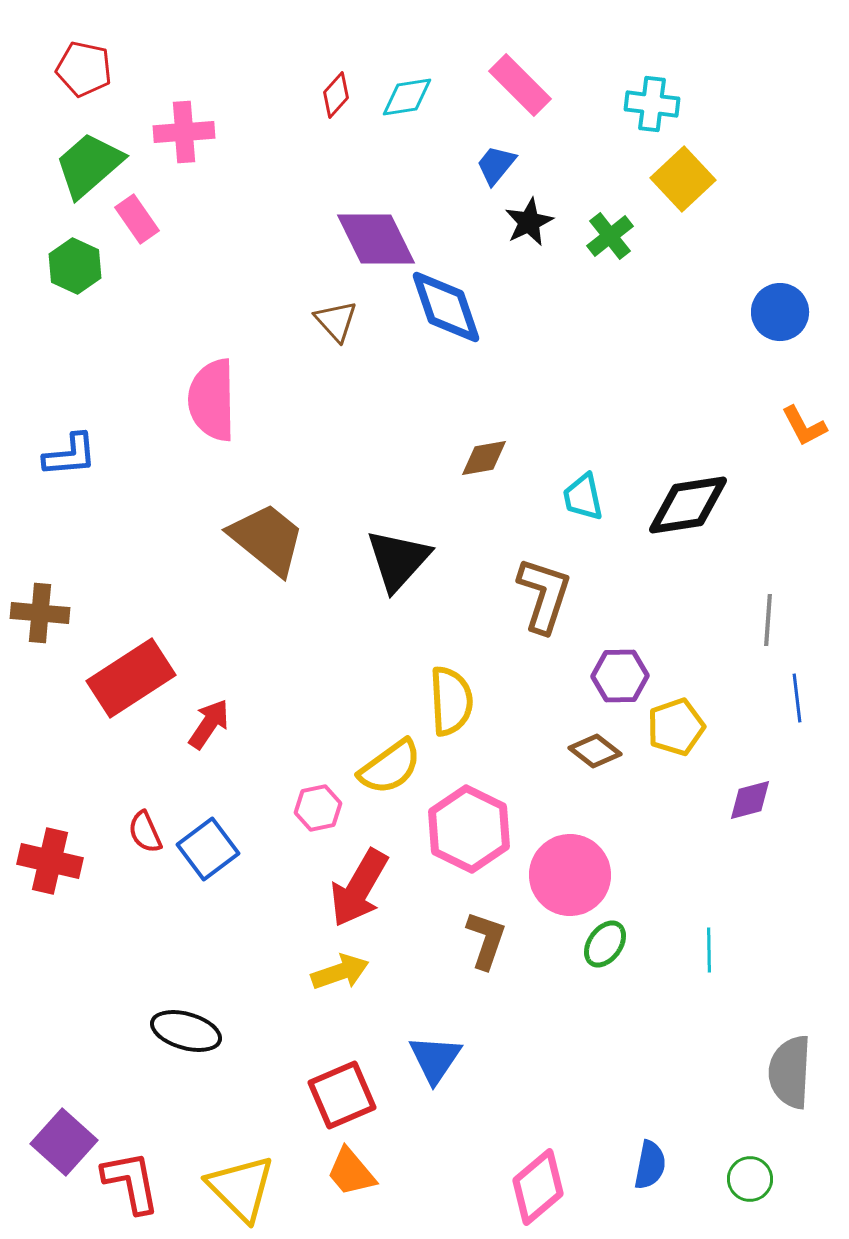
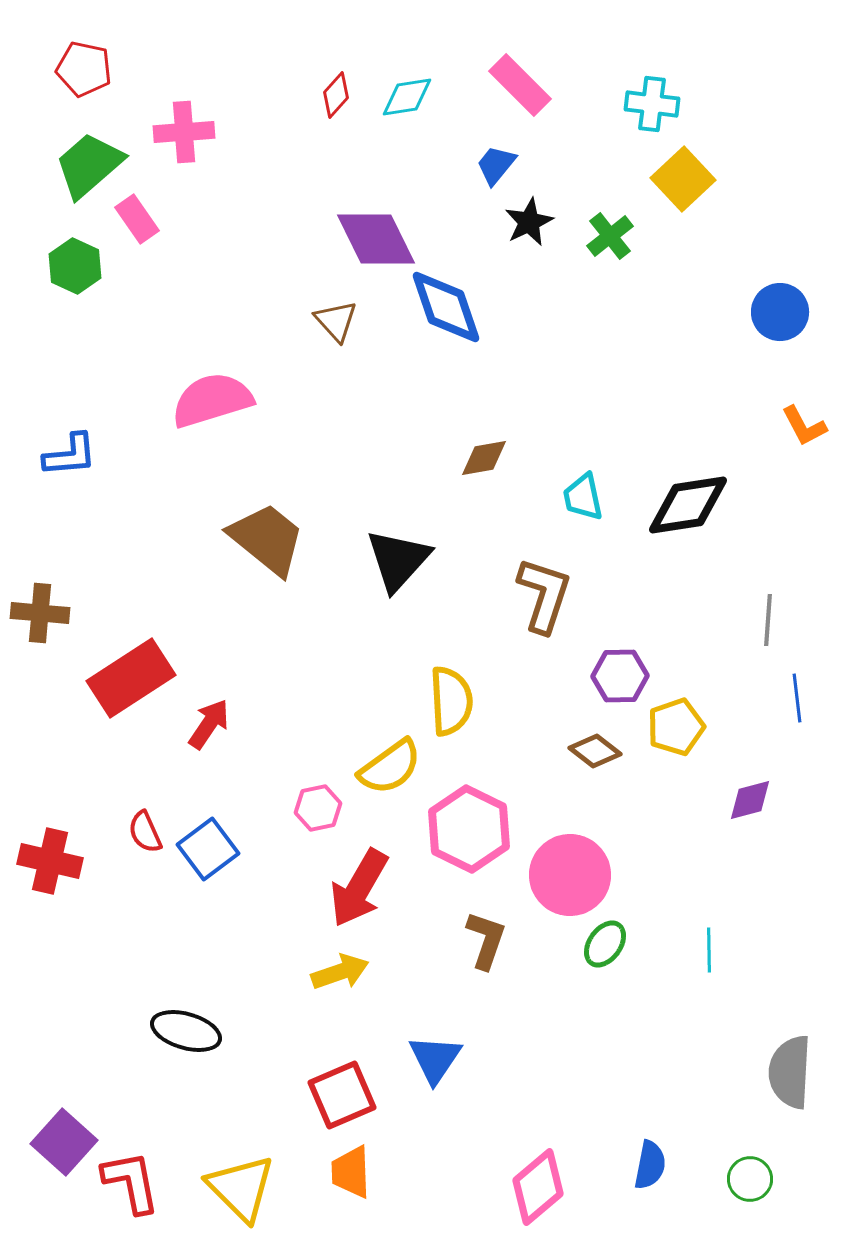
pink semicircle at (212, 400): rotated 74 degrees clockwise
orange trapezoid at (351, 1172): rotated 38 degrees clockwise
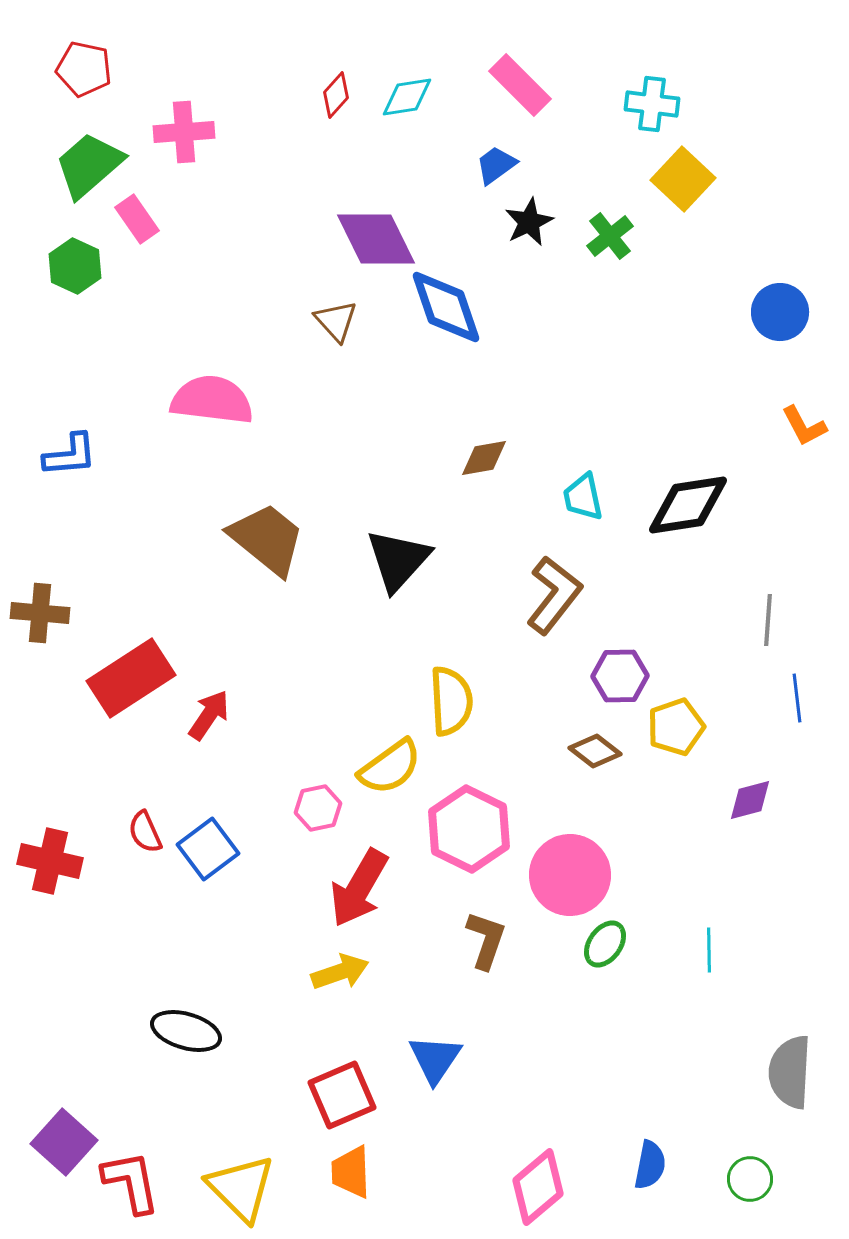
blue trapezoid at (496, 165): rotated 15 degrees clockwise
yellow square at (683, 179): rotated 4 degrees counterclockwise
pink semicircle at (212, 400): rotated 24 degrees clockwise
brown L-shape at (544, 595): moved 10 px right; rotated 20 degrees clockwise
red arrow at (209, 724): moved 9 px up
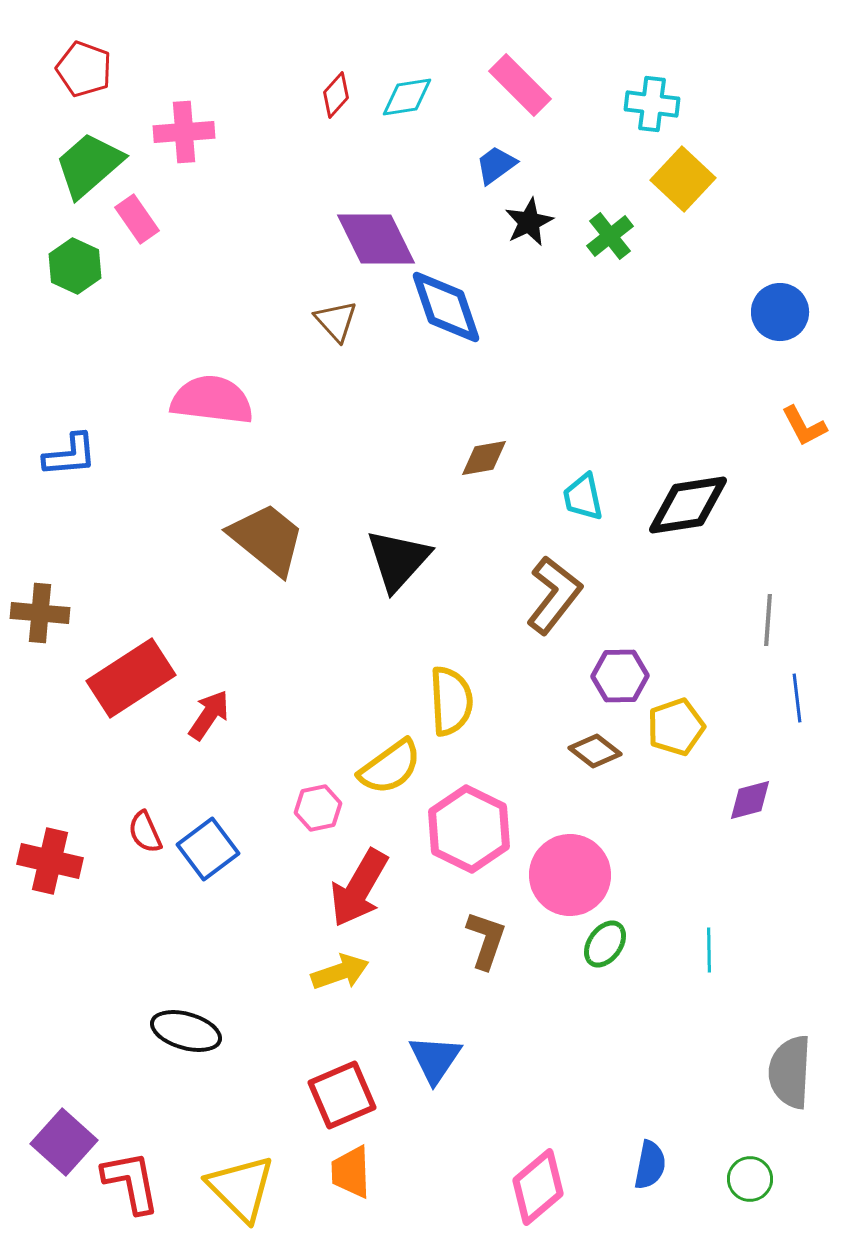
red pentagon at (84, 69): rotated 8 degrees clockwise
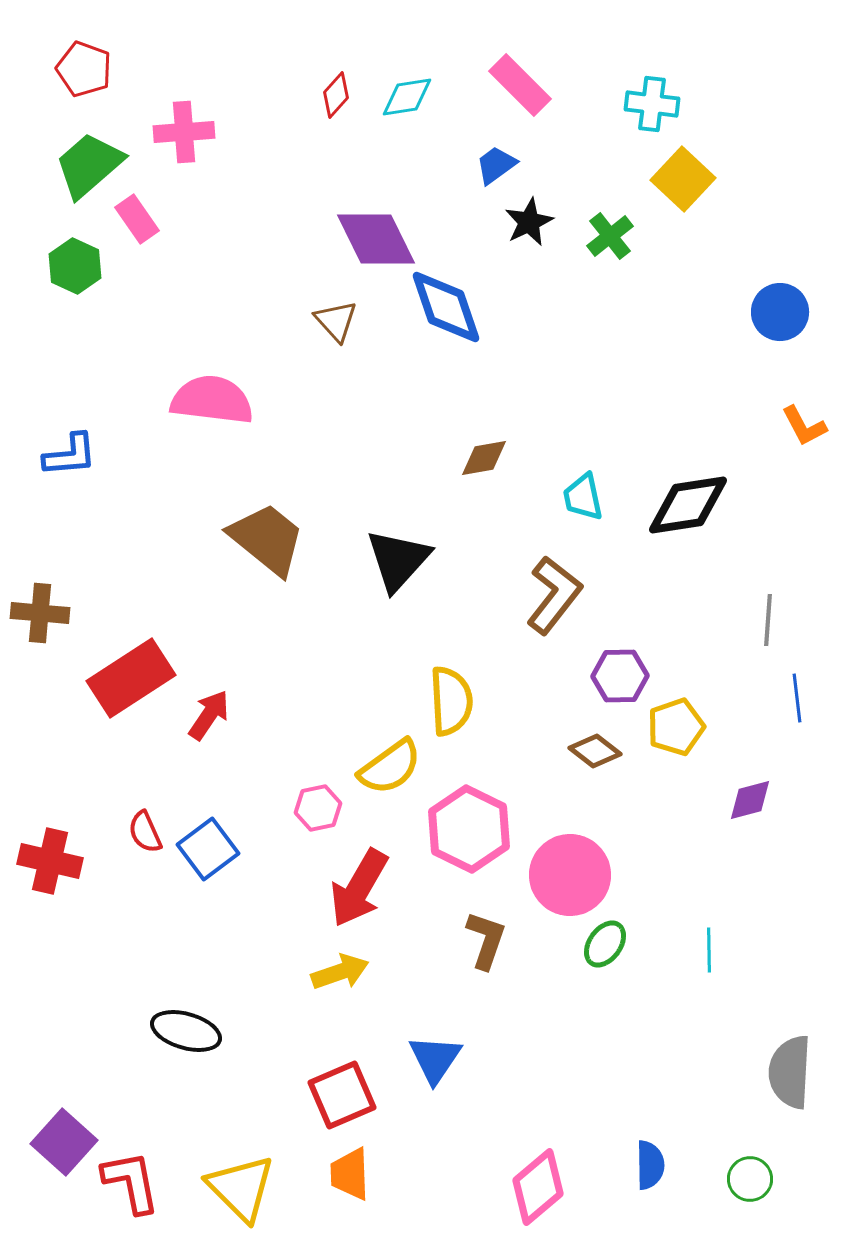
blue semicircle at (650, 1165): rotated 12 degrees counterclockwise
orange trapezoid at (351, 1172): moved 1 px left, 2 px down
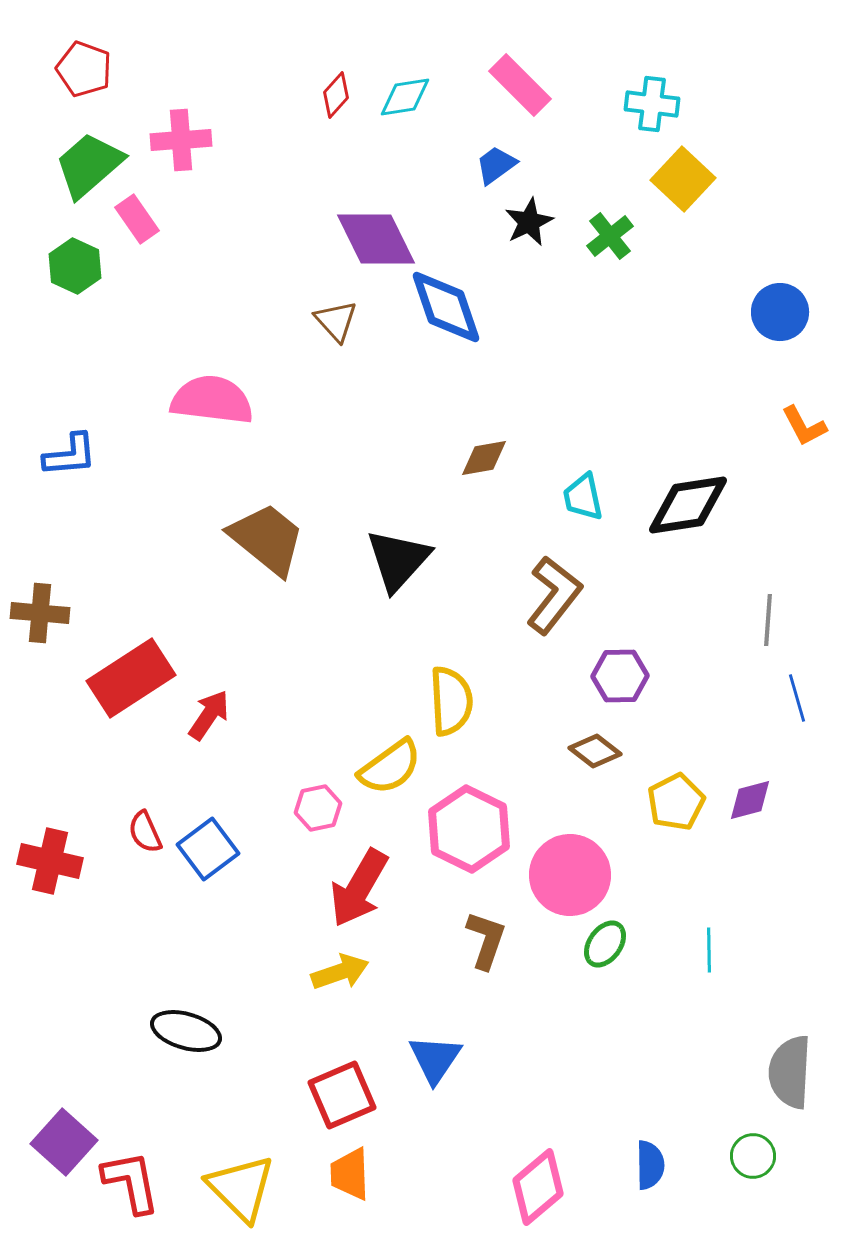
cyan diamond at (407, 97): moved 2 px left
pink cross at (184, 132): moved 3 px left, 8 px down
blue line at (797, 698): rotated 9 degrees counterclockwise
yellow pentagon at (676, 727): moved 75 px down; rotated 8 degrees counterclockwise
green circle at (750, 1179): moved 3 px right, 23 px up
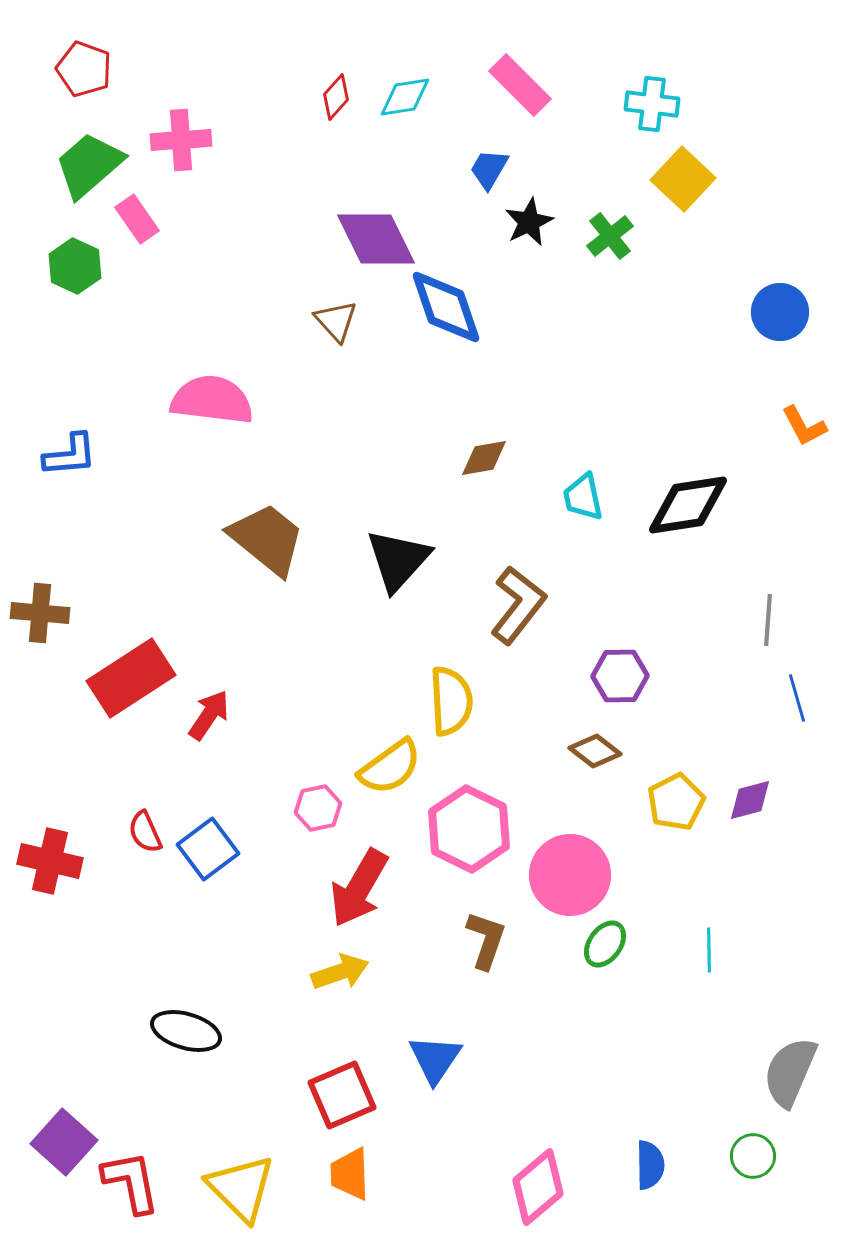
red diamond at (336, 95): moved 2 px down
blue trapezoid at (496, 165): moved 7 px left, 4 px down; rotated 24 degrees counterclockwise
brown L-shape at (554, 595): moved 36 px left, 10 px down
gray semicircle at (790, 1072): rotated 20 degrees clockwise
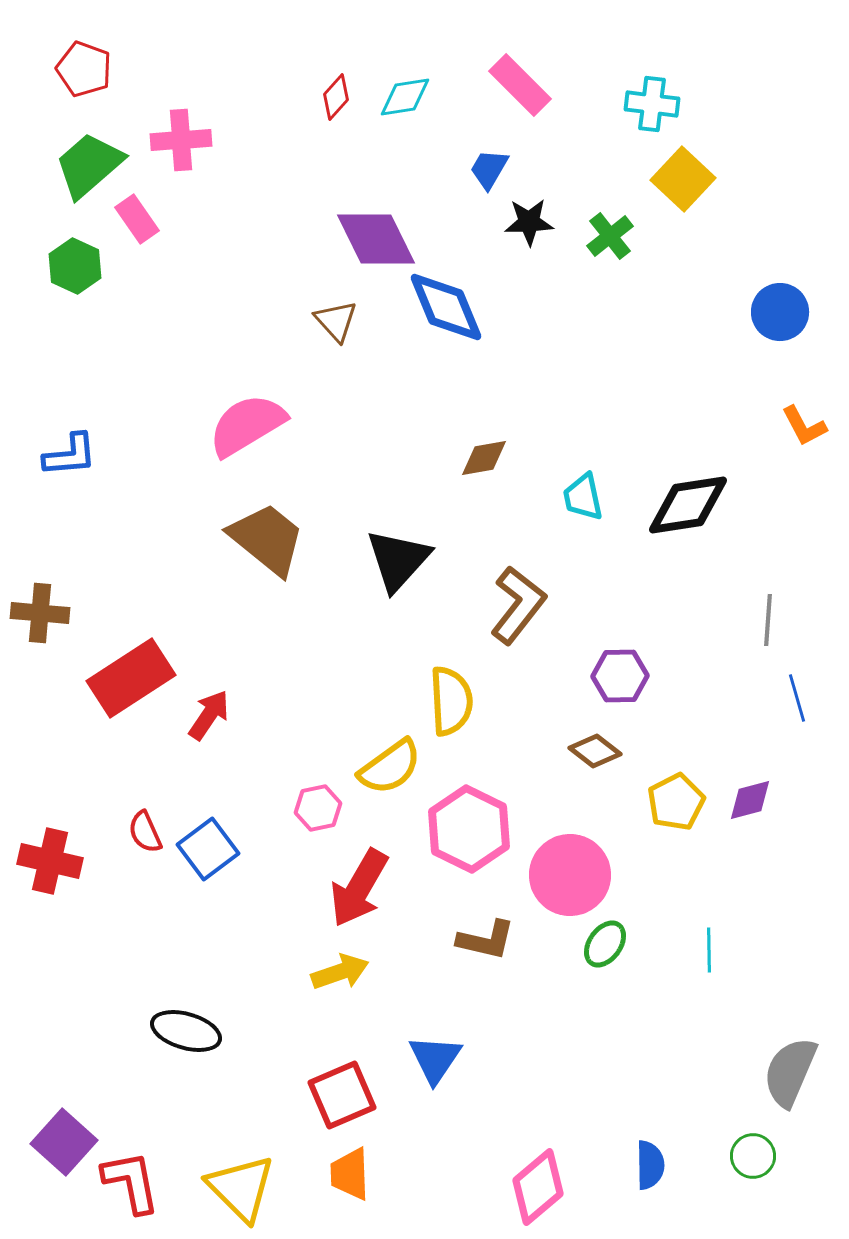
black star at (529, 222): rotated 24 degrees clockwise
blue diamond at (446, 307): rotated 4 degrees counterclockwise
pink semicircle at (212, 400): moved 35 px right, 25 px down; rotated 38 degrees counterclockwise
brown L-shape at (486, 940): rotated 84 degrees clockwise
